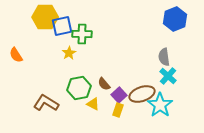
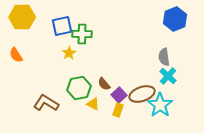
yellow hexagon: moved 23 px left
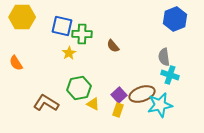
blue square: rotated 25 degrees clockwise
orange semicircle: moved 8 px down
cyan cross: moved 2 px right, 1 px up; rotated 24 degrees counterclockwise
brown semicircle: moved 9 px right, 38 px up
cyan star: rotated 25 degrees clockwise
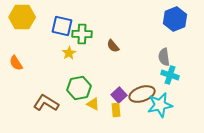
yellow rectangle: moved 2 px left; rotated 24 degrees counterclockwise
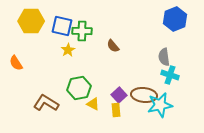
yellow hexagon: moved 9 px right, 4 px down
green cross: moved 3 px up
yellow star: moved 1 px left, 3 px up
brown ellipse: moved 2 px right, 1 px down; rotated 25 degrees clockwise
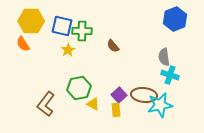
orange semicircle: moved 7 px right, 19 px up
brown L-shape: moved 1 px down; rotated 85 degrees counterclockwise
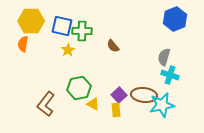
orange semicircle: rotated 42 degrees clockwise
gray semicircle: rotated 24 degrees clockwise
cyan star: moved 2 px right
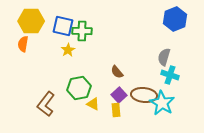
blue square: moved 1 px right
brown semicircle: moved 4 px right, 26 px down
cyan star: moved 2 px up; rotated 30 degrees counterclockwise
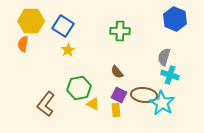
blue hexagon: rotated 15 degrees counterclockwise
blue square: rotated 20 degrees clockwise
green cross: moved 38 px right
purple square: rotated 21 degrees counterclockwise
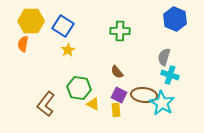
green hexagon: rotated 20 degrees clockwise
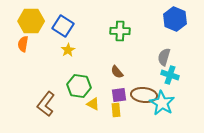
green hexagon: moved 2 px up
purple square: rotated 35 degrees counterclockwise
